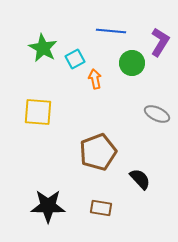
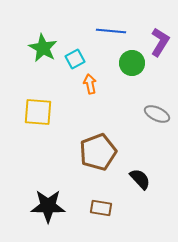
orange arrow: moved 5 px left, 5 px down
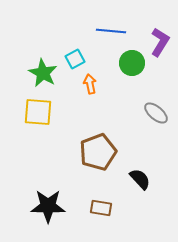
green star: moved 25 px down
gray ellipse: moved 1 px left, 1 px up; rotated 15 degrees clockwise
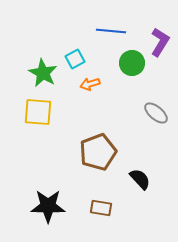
orange arrow: rotated 96 degrees counterclockwise
